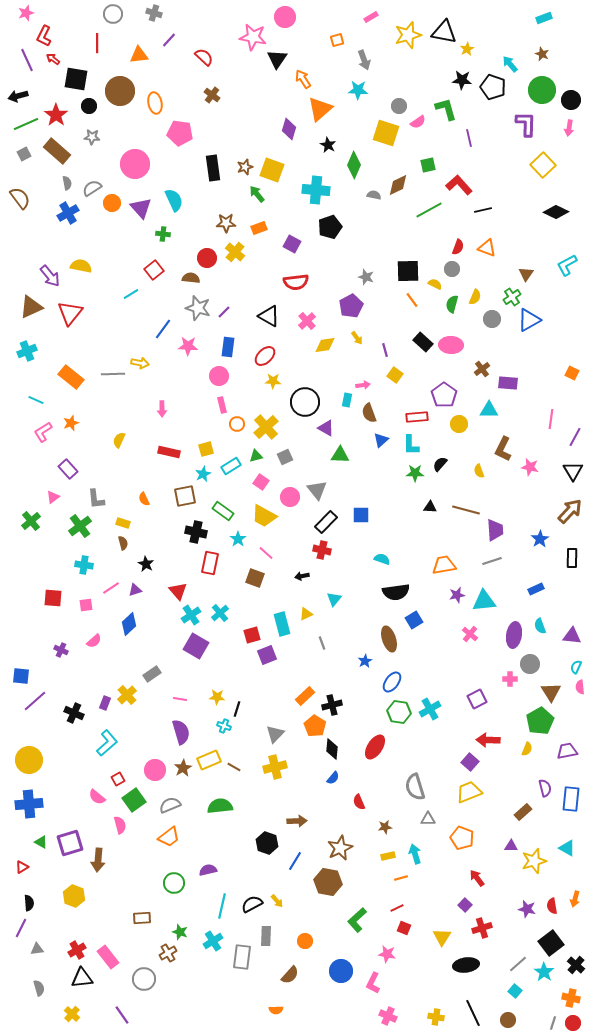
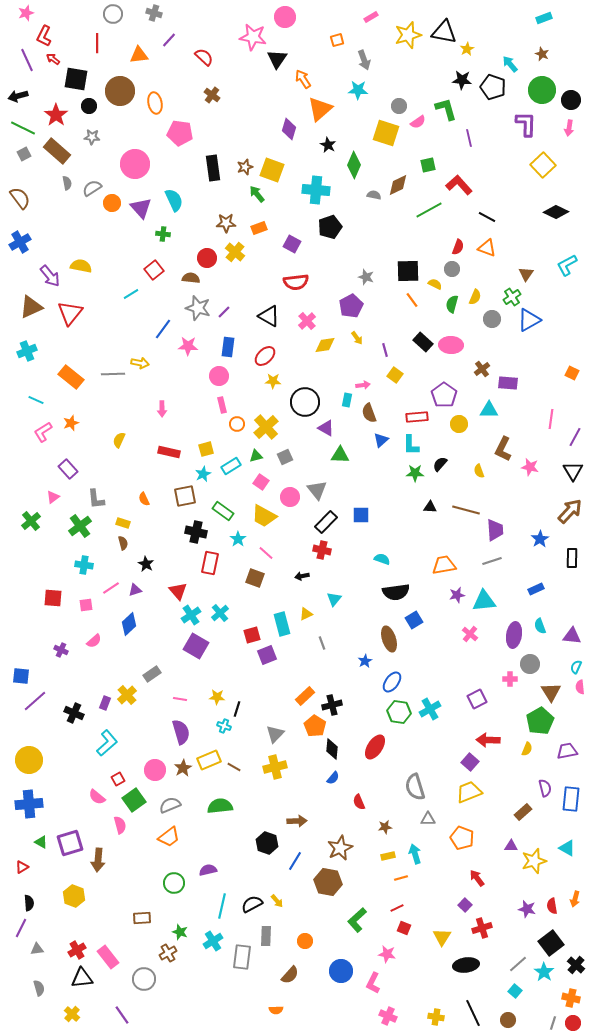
green line at (26, 124): moved 3 px left, 4 px down; rotated 50 degrees clockwise
black line at (483, 210): moved 4 px right, 7 px down; rotated 42 degrees clockwise
blue cross at (68, 213): moved 48 px left, 29 px down
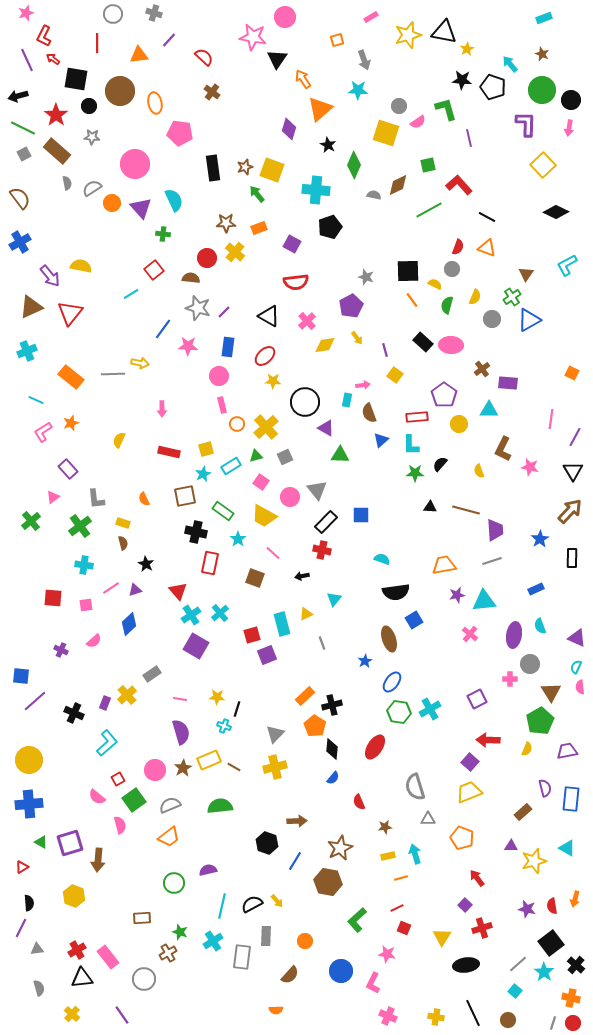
brown cross at (212, 95): moved 3 px up
green semicircle at (452, 304): moved 5 px left, 1 px down
pink line at (266, 553): moved 7 px right
purple triangle at (572, 636): moved 5 px right, 2 px down; rotated 18 degrees clockwise
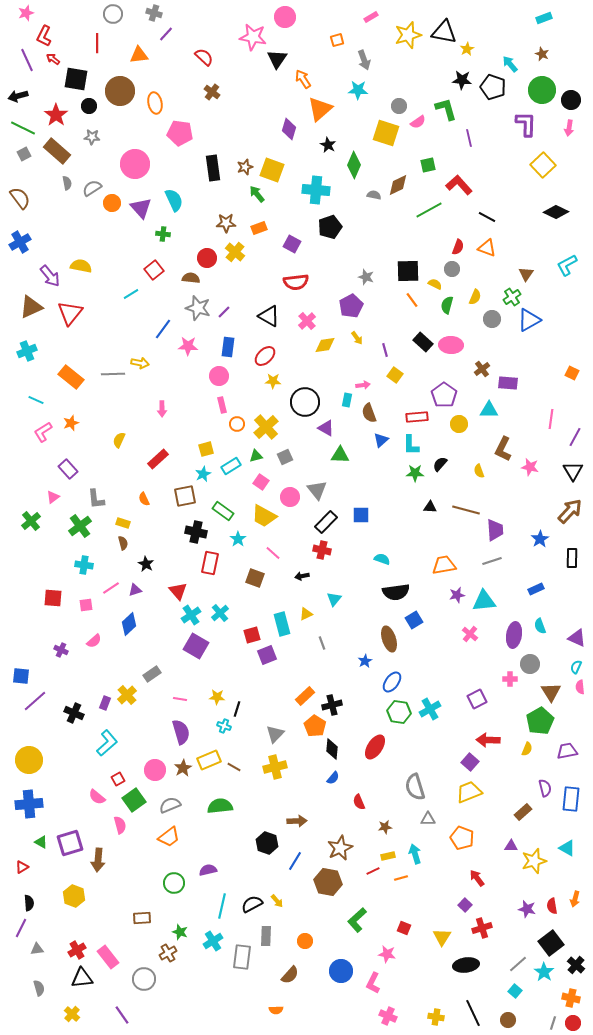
purple line at (169, 40): moved 3 px left, 6 px up
red rectangle at (169, 452): moved 11 px left, 7 px down; rotated 55 degrees counterclockwise
red line at (397, 908): moved 24 px left, 37 px up
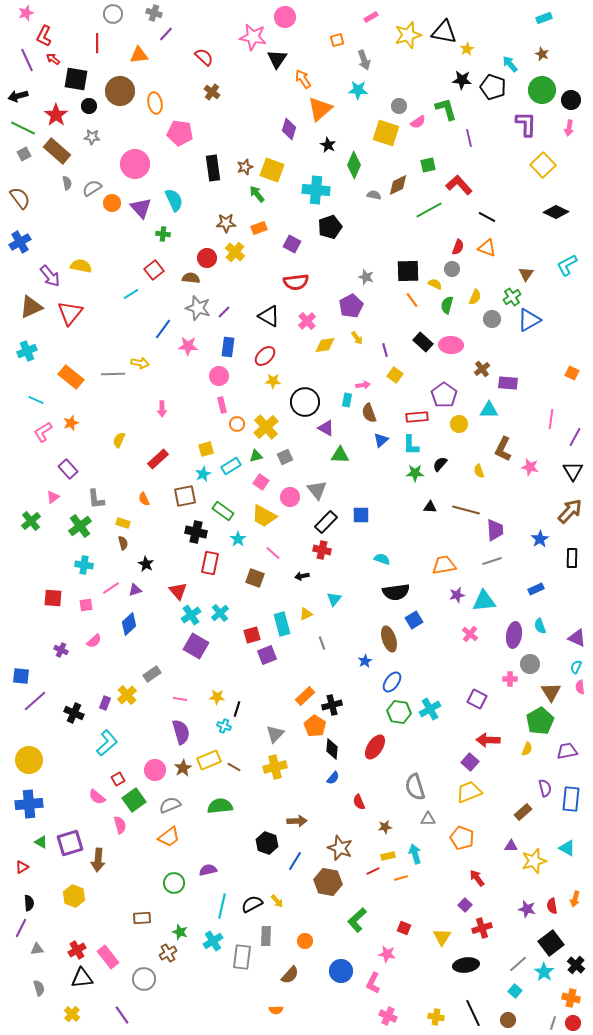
purple square at (477, 699): rotated 36 degrees counterclockwise
brown star at (340, 848): rotated 25 degrees counterclockwise
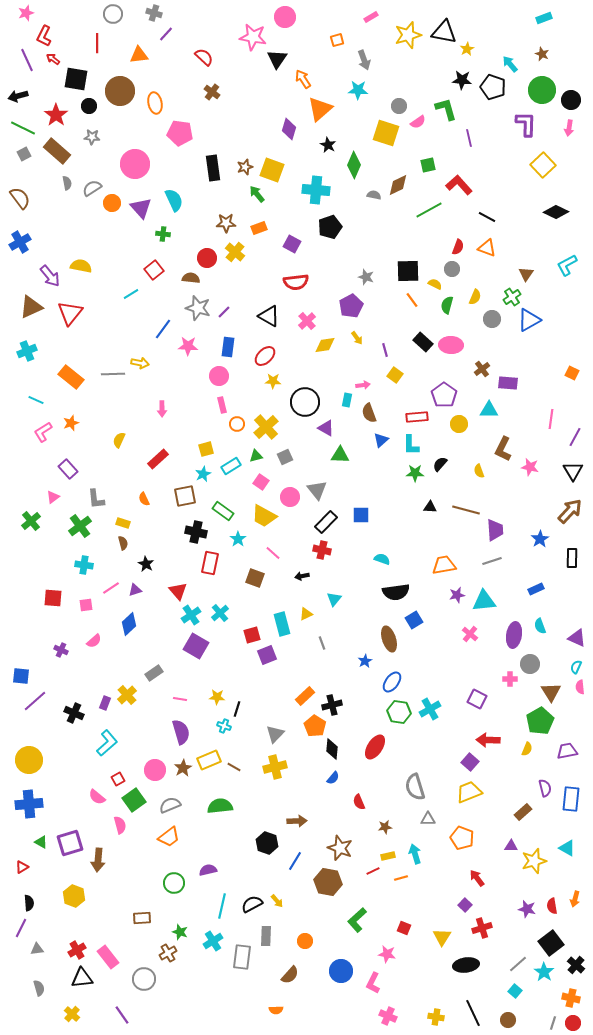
gray rectangle at (152, 674): moved 2 px right, 1 px up
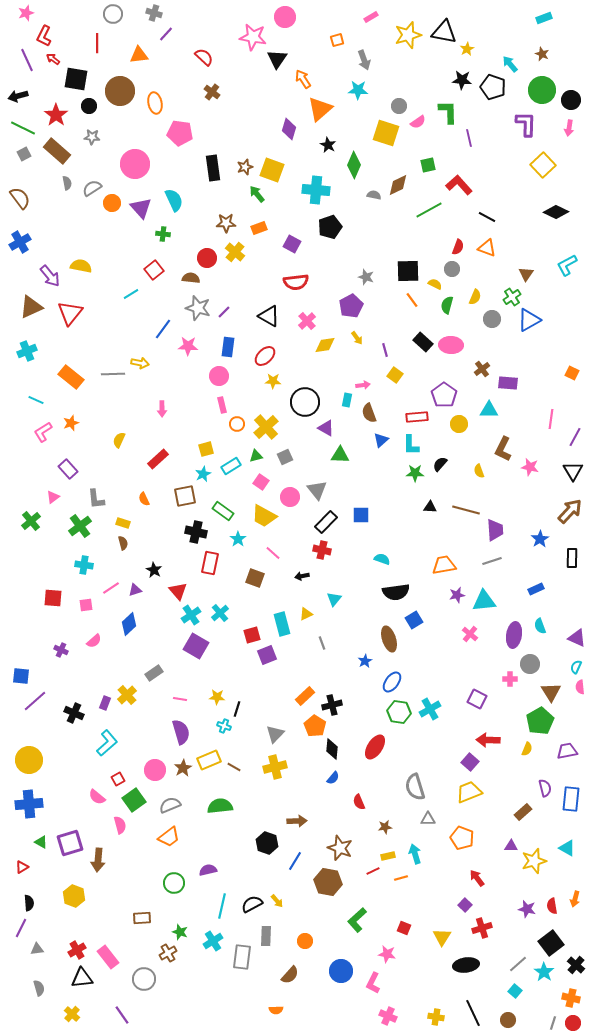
green L-shape at (446, 109): moved 2 px right, 3 px down; rotated 15 degrees clockwise
black star at (146, 564): moved 8 px right, 6 px down
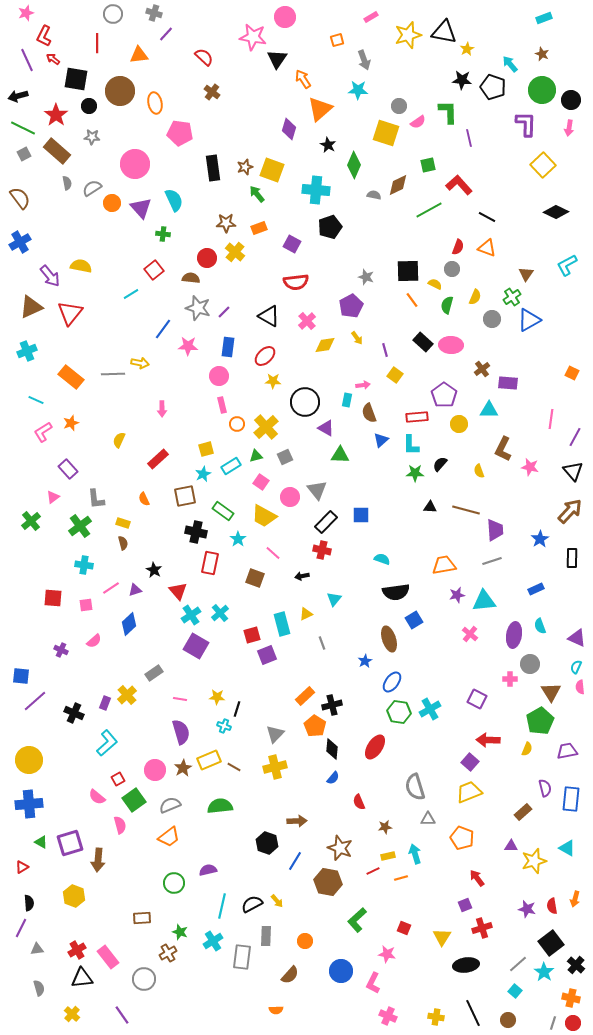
black triangle at (573, 471): rotated 10 degrees counterclockwise
purple square at (465, 905): rotated 24 degrees clockwise
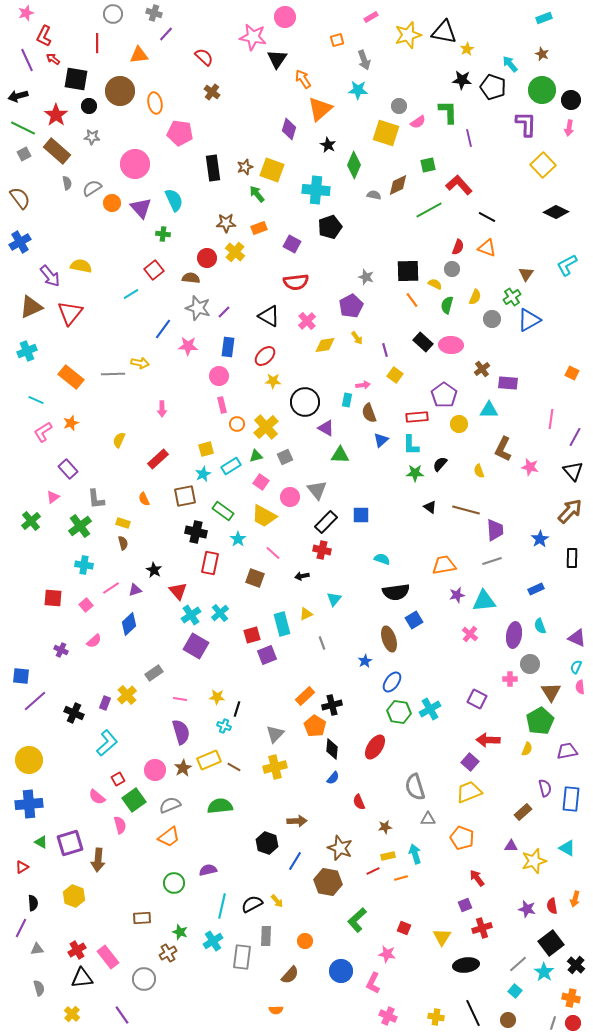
black triangle at (430, 507): rotated 32 degrees clockwise
pink square at (86, 605): rotated 32 degrees counterclockwise
black semicircle at (29, 903): moved 4 px right
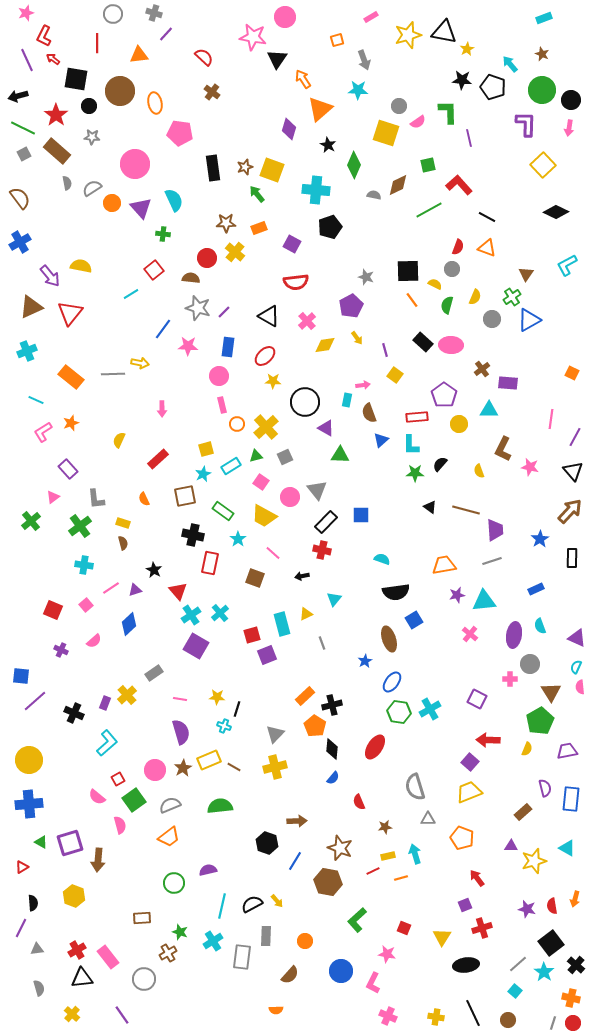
black cross at (196, 532): moved 3 px left, 3 px down
red square at (53, 598): moved 12 px down; rotated 18 degrees clockwise
